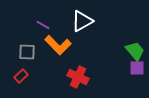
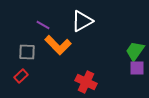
green trapezoid: rotated 105 degrees counterclockwise
red cross: moved 8 px right, 5 px down
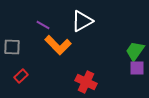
gray square: moved 15 px left, 5 px up
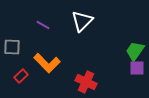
white triangle: rotated 15 degrees counterclockwise
orange L-shape: moved 11 px left, 18 px down
